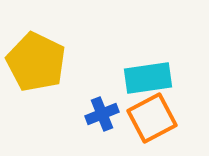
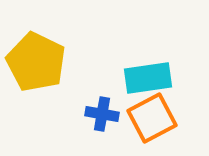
blue cross: rotated 32 degrees clockwise
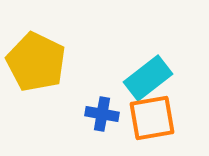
cyan rectangle: rotated 30 degrees counterclockwise
orange square: rotated 18 degrees clockwise
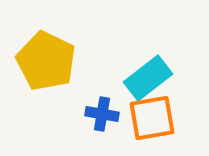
yellow pentagon: moved 10 px right, 1 px up
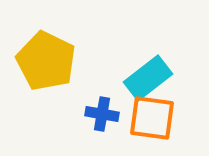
orange square: rotated 18 degrees clockwise
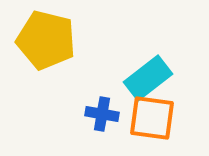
yellow pentagon: moved 21 px up; rotated 12 degrees counterclockwise
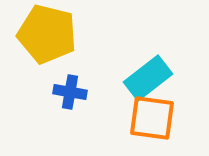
yellow pentagon: moved 1 px right, 6 px up
blue cross: moved 32 px left, 22 px up
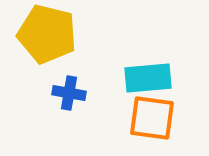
cyan rectangle: rotated 33 degrees clockwise
blue cross: moved 1 px left, 1 px down
